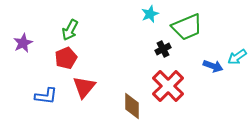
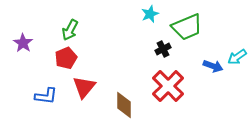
purple star: rotated 12 degrees counterclockwise
brown diamond: moved 8 px left, 1 px up
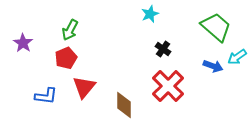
green trapezoid: moved 29 px right; rotated 116 degrees counterclockwise
black cross: rotated 28 degrees counterclockwise
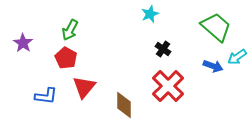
red pentagon: rotated 20 degrees counterclockwise
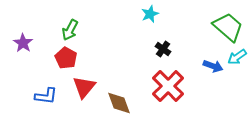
green trapezoid: moved 12 px right
brown diamond: moved 5 px left, 2 px up; rotated 20 degrees counterclockwise
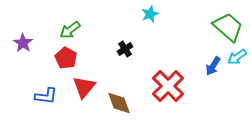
green arrow: rotated 25 degrees clockwise
black cross: moved 38 px left; rotated 21 degrees clockwise
blue arrow: rotated 102 degrees clockwise
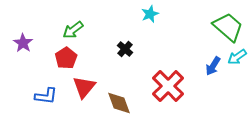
green arrow: moved 3 px right
black cross: rotated 14 degrees counterclockwise
red pentagon: rotated 10 degrees clockwise
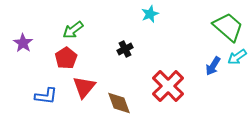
black cross: rotated 21 degrees clockwise
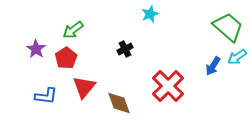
purple star: moved 13 px right, 6 px down
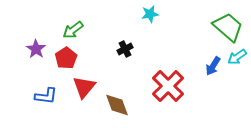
cyan star: rotated 12 degrees clockwise
brown diamond: moved 2 px left, 2 px down
